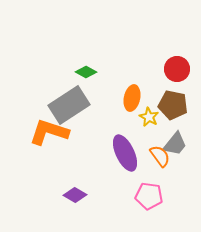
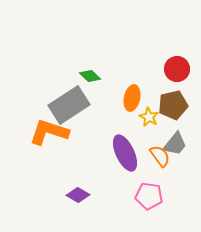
green diamond: moved 4 px right, 4 px down; rotated 15 degrees clockwise
brown pentagon: rotated 24 degrees counterclockwise
purple diamond: moved 3 px right
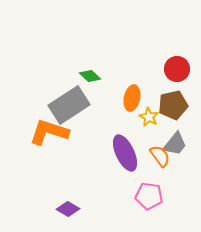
purple diamond: moved 10 px left, 14 px down
